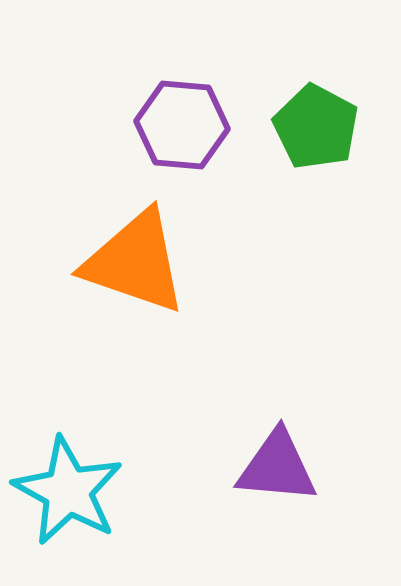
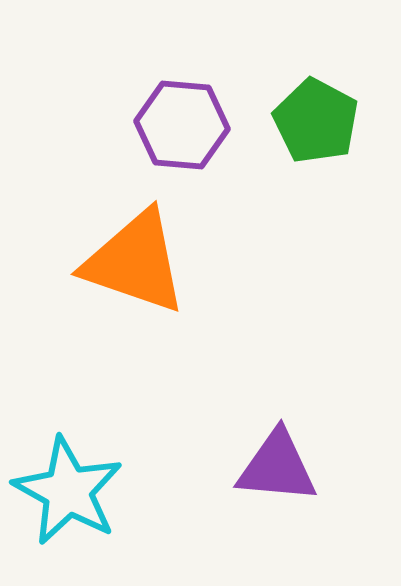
green pentagon: moved 6 px up
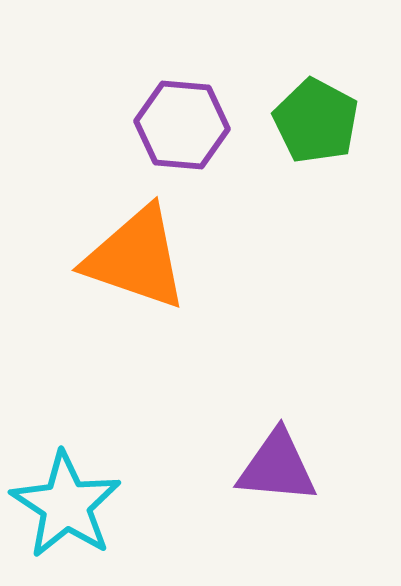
orange triangle: moved 1 px right, 4 px up
cyan star: moved 2 px left, 14 px down; rotated 4 degrees clockwise
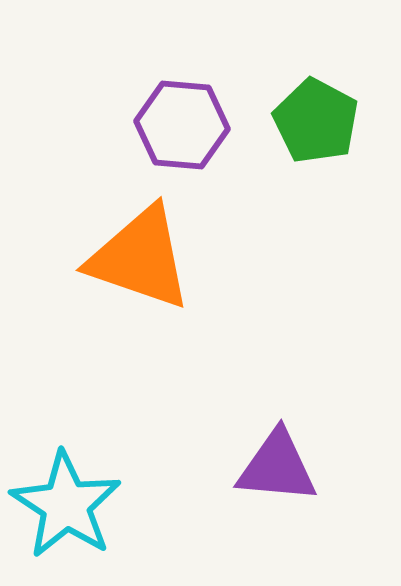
orange triangle: moved 4 px right
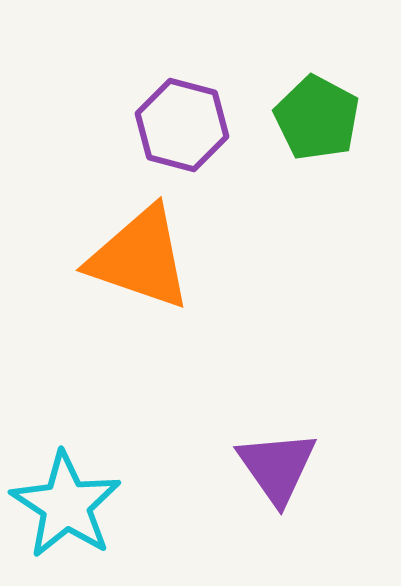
green pentagon: moved 1 px right, 3 px up
purple hexagon: rotated 10 degrees clockwise
purple triangle: rotated 50 degrees clockwise
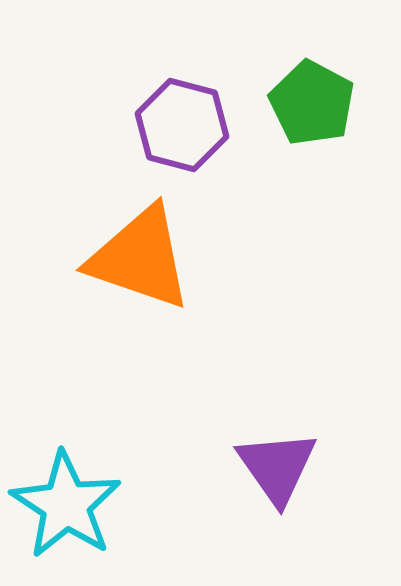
green pentagon: moved 5 px left, 15 px up
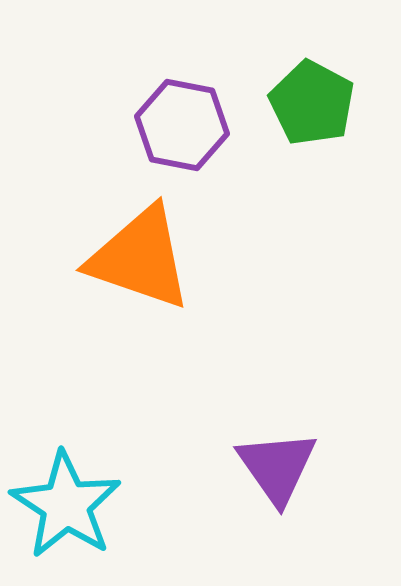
purple hexagon: rotated 4 degrees counterclockwise
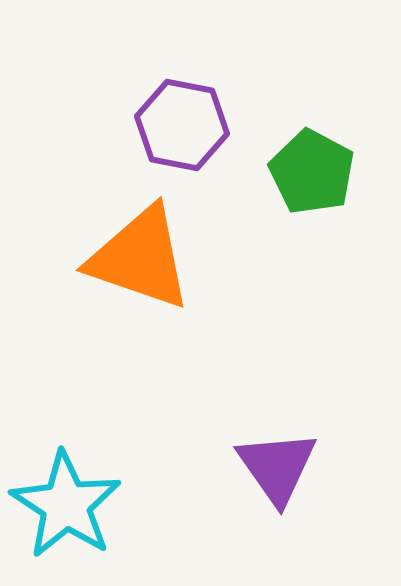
green pentagon: moved 69 px down
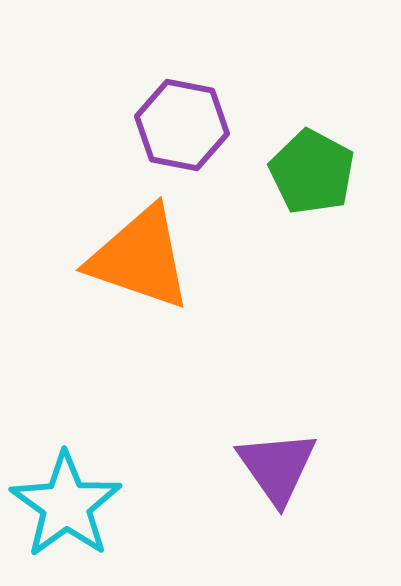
cyan star: rotated 3 degrees clockwise
